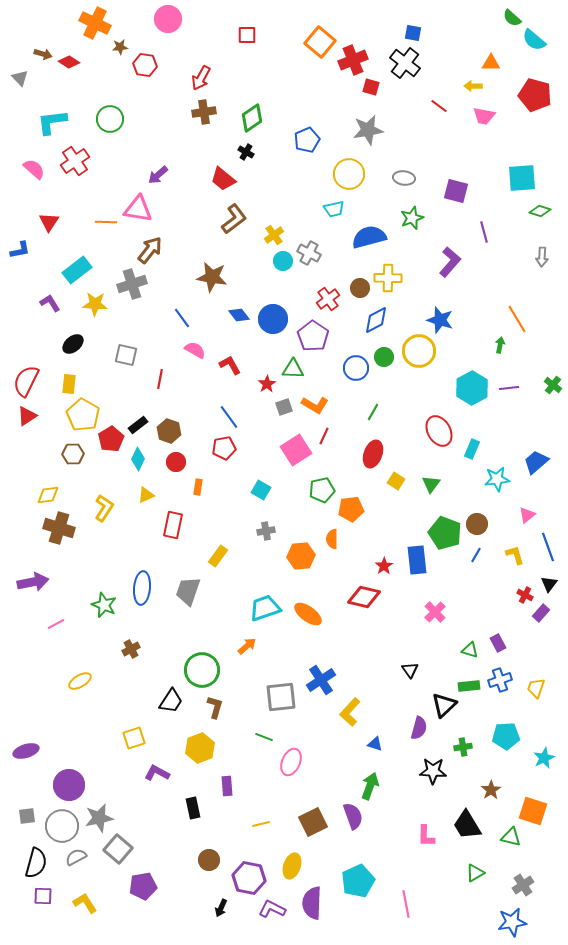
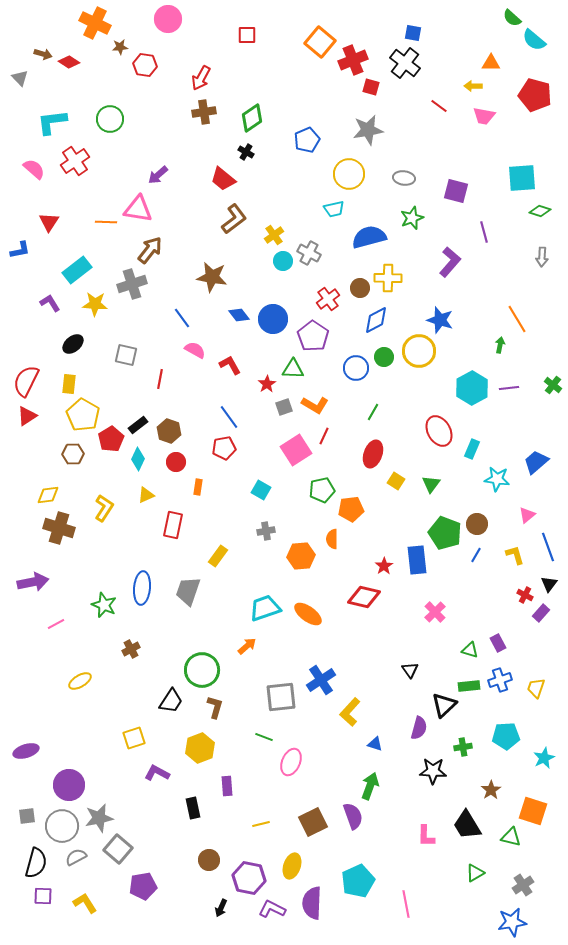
cyan star at (497, 479): rotated 15 degrees clockwise
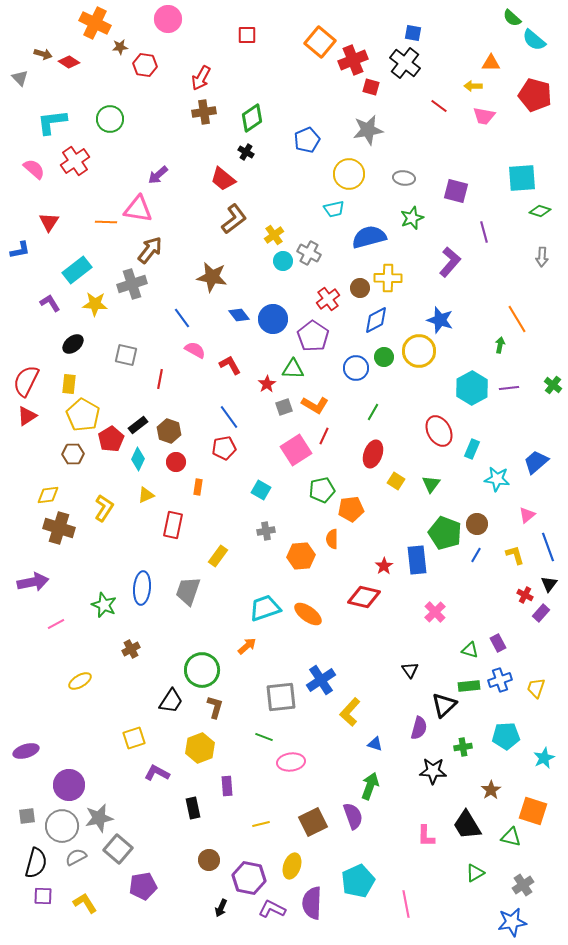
pink ellipse at (291, 762): rotated 60 degrees clockwise
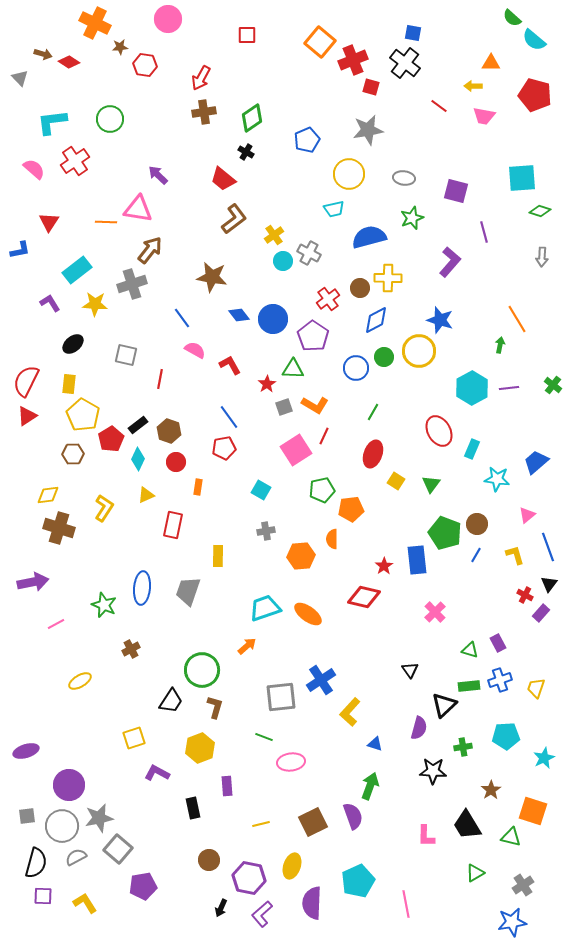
purple arrow at (158, 175): rotated 85 degrees clockwise
yellow rectangle at (218, 556): rotated 35 degrees counterclockwise
purple L-shape at (272, 909): moved 10 px left, 5 px down; rotated 68 degrees counterclockwise
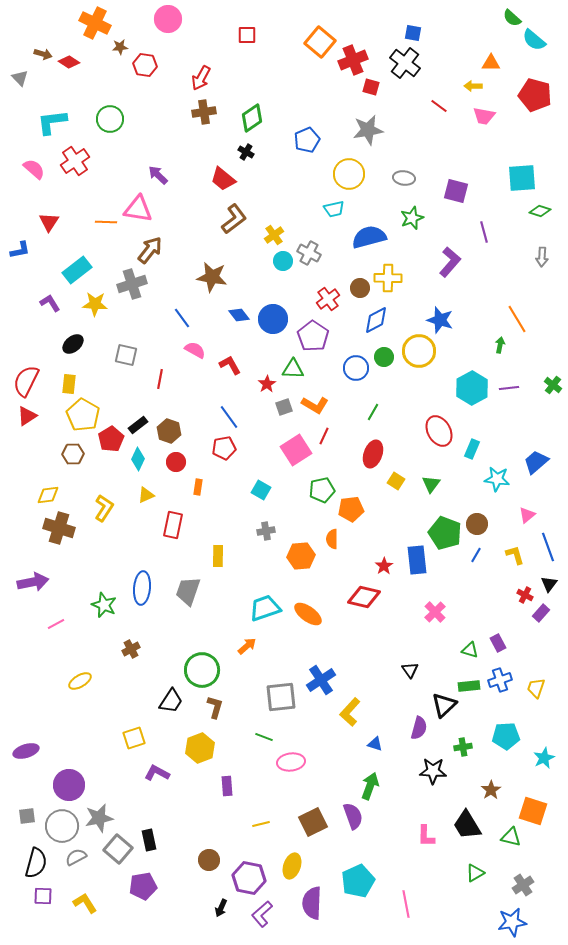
black rectangle at (193, 808): moved 44 px left, 32 px down
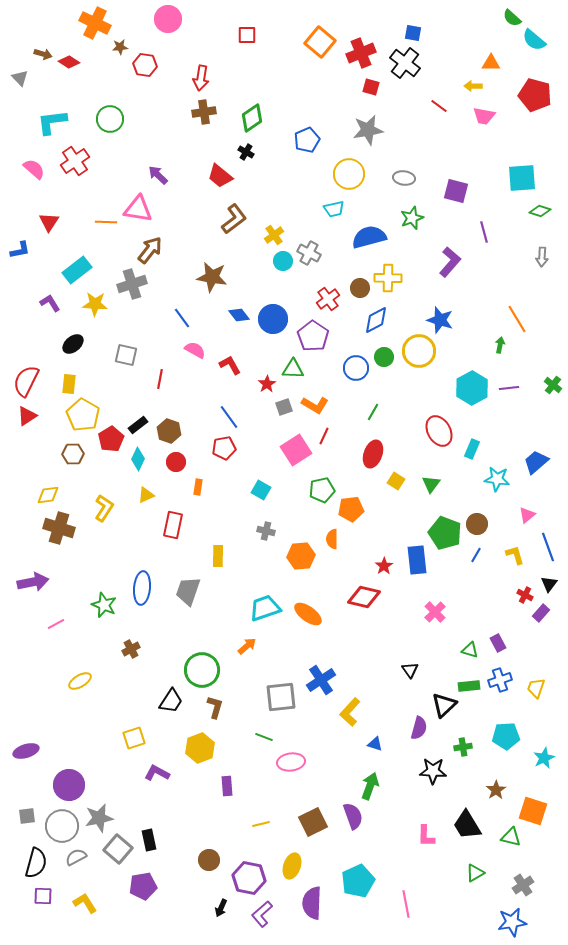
red cross at (353, 60): moved 8 px right, 7 px up
red arrow at (201, 78): rotated 20 degrees counterclockwise
red trapezoid at (223, 179): moved 3 px left, 3 px up
gray cross at (266, 531): rotated 24 degrees clockwise
brown star at (491, 790): moved 5 px right
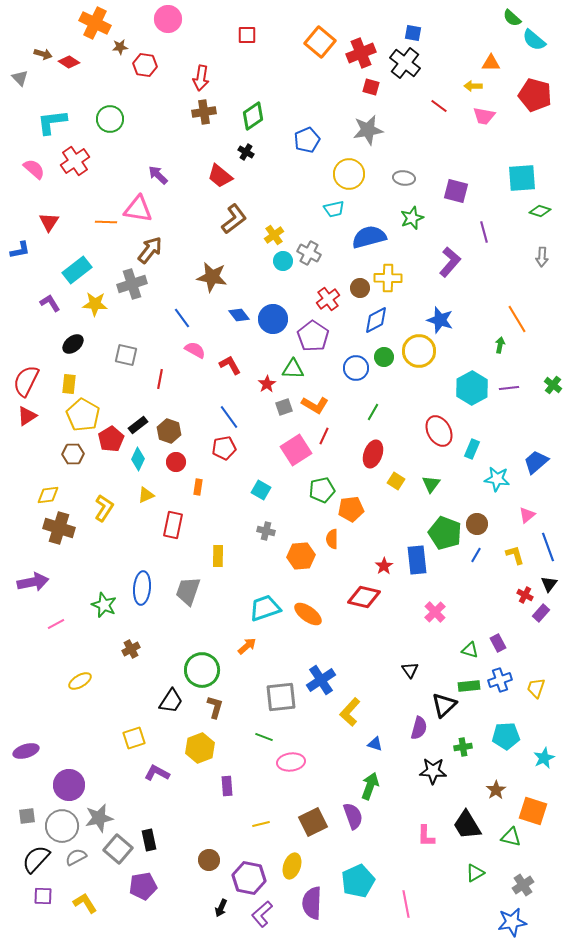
green diamond at (252, 118): moved 1 px right, 2 px up
black semicircle at (36, 863): moved 4 px up; rotated 152 degrees counterclockwise
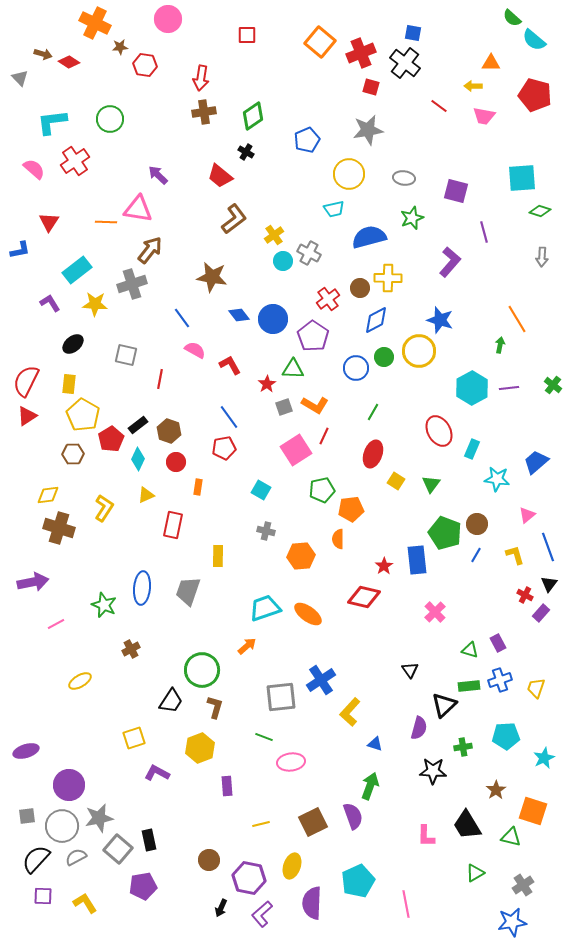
orange semicircle at (332, 539): moved 6 px right
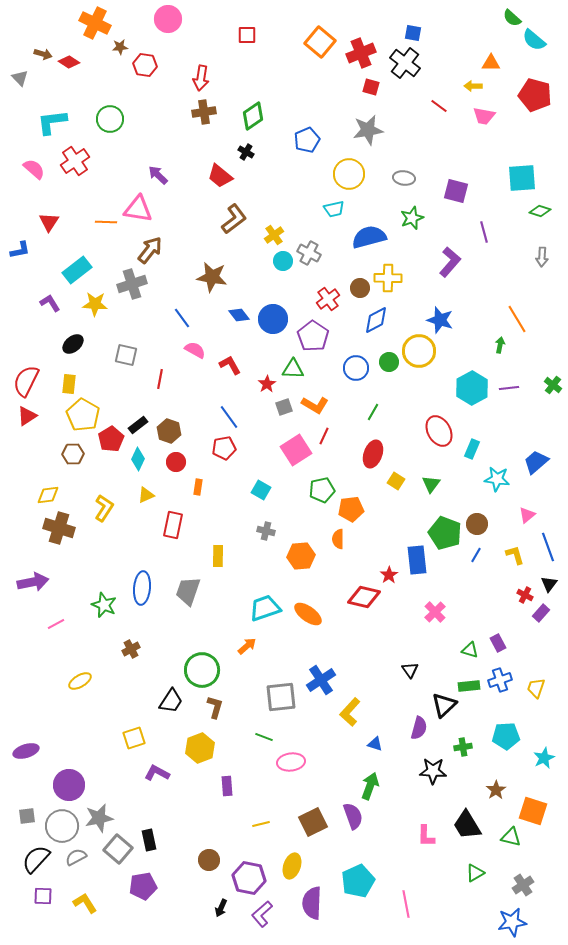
green circle at (384, 357): moved 5 px right, 5 px down
red star at (384, 566): moved 5 px right, 9 px down
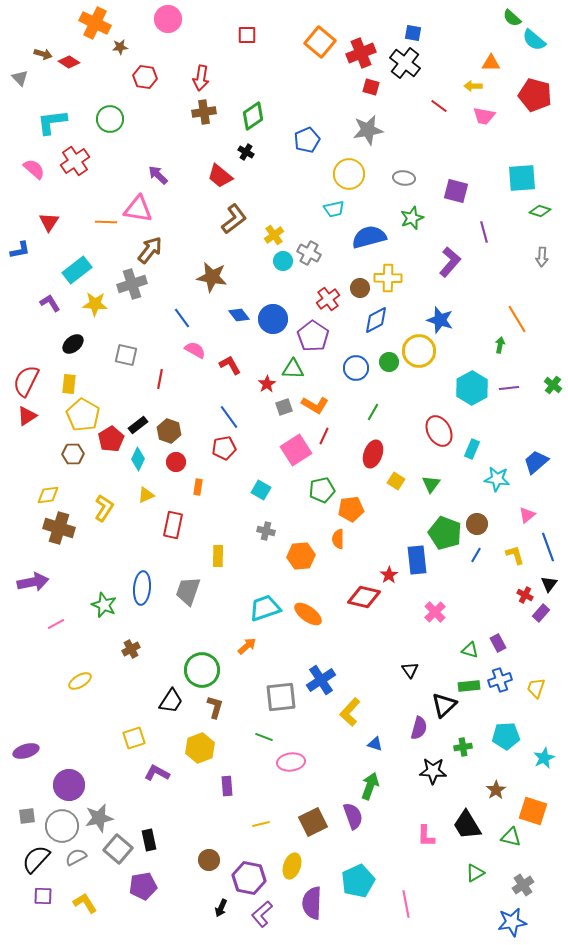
red hexagon at (145, 65): moved 12 px down
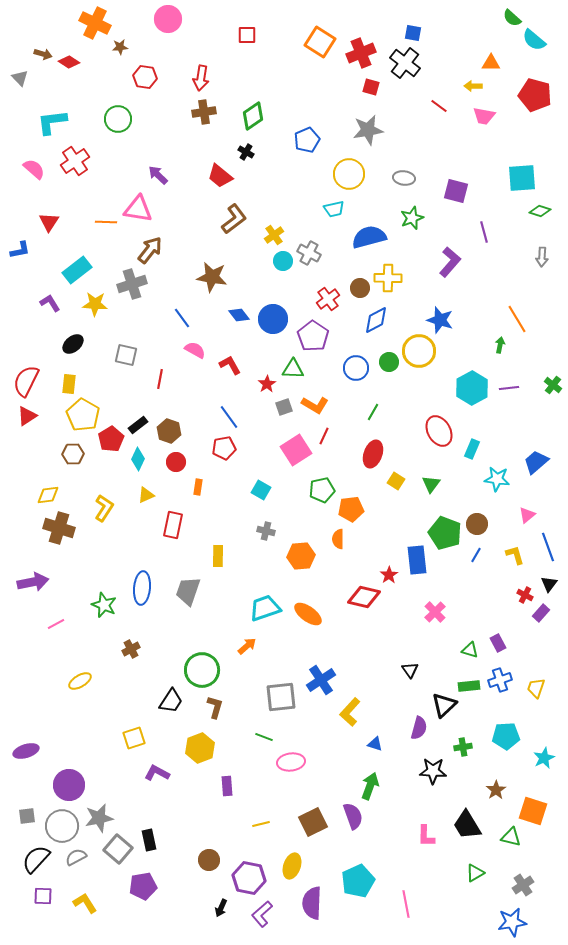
orange square at (320, 42): rotated 8 degrees counterclockwise
green circle at (110, 119): moved 8 px right
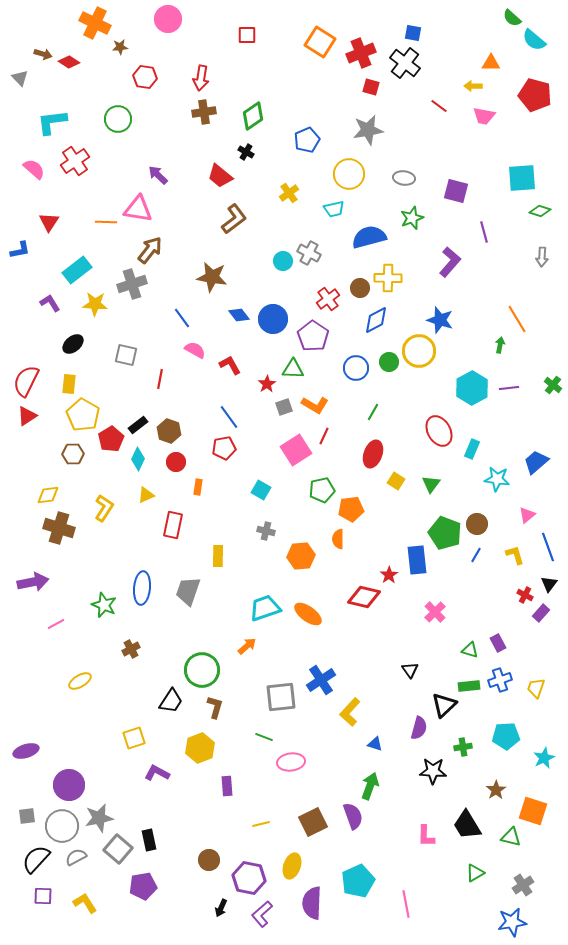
yellow cross at (274, 235): moved 15 px right, 42 px up
